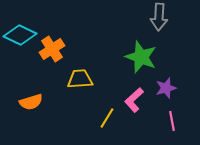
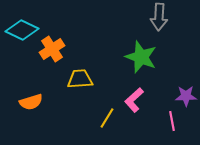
cyan diamond: moved 2 px right, 5 px up
purple star: moved 20 px right, 8 px down; rotated 15 degrees clockwise
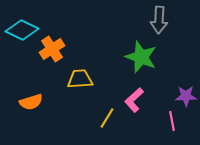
gray arrow: moved 3 px down
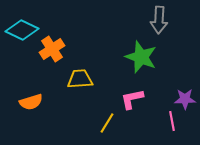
purple star: moved 1 px left, 3 px down
pink L-shape: moved 2 px left, 1 px up; rotated 30 degrees clockwise
yellow line: moved 5 px down
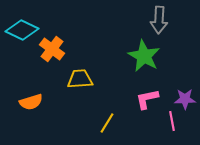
orange cross: rotated 20 degrees counterclockwise
green star: moved 3 px right, 1 px up; rotated 8 degrees clockwise
pink L-shape: moved 15 px right
